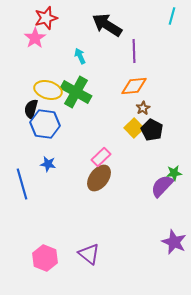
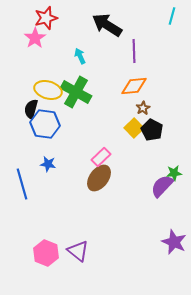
purple triangle: moved 11 px left, 3 px up
pink hexagon: moved 1 px right, 5 px up
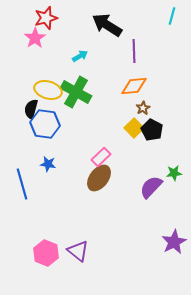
cyan arrow: rotated 84 degrees clockwise
purple semicircle: moved 11 px left, 1 px down
purple star: rotated 20 degrees clockwise
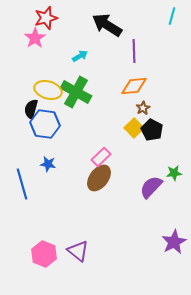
pink hexagon: moved 2 px left, 1 px down
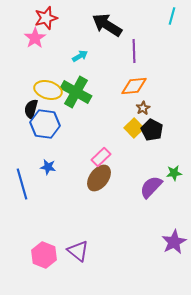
blue star: moved 3 px down
pink hexagon: moved 1 px down
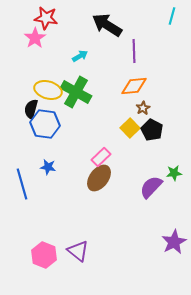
red star: rotated 25 degrees clockwise
yellow square: moved 4 px left
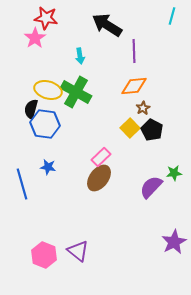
cyan arrow: rotated 112 degrees clockwise
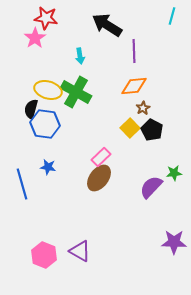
purple star: rotated 30 degrees clockwise
purple triangle: moved 2 px right; rotated 10 degrees counterclockwise
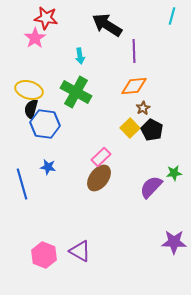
yellow ellipse: moved 19 px left
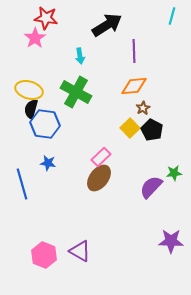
black arrow: rotated 116 degrees clockwise
blue star: moved 4 px up
purple star: moved 3 px left, 1 px up
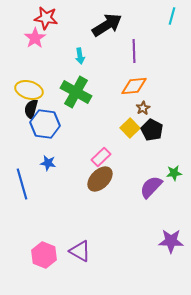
brown ellipse: moved 1 px right, 1 px down; rotated 8 degrees clockwise
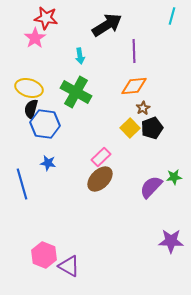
yellow ellipse: moved 2 px up
black pentagon: moved 2 px up; rotated 25 degrees clockwise
green star: moved 4 px down
purple triangle: moved 11 px left, 15 px down
